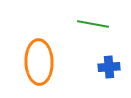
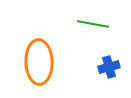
blue cross: rotated 10 degrees counterclockwise
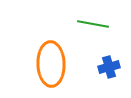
orange ellipse: moved 12 px right, 2 px down
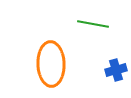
blue cross: moved 7 px right, 3 px down
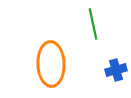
green line: rotated 68 degrees clockwise
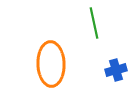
green line: moved 1 px right, 1 px up
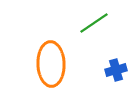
green line: rotated 68 degrees clockwise
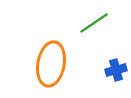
orange ellipse: rotated 12 degrees clockwise
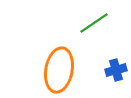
orange ellipse: moved 8 px right, 6 px down
